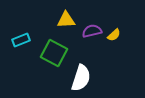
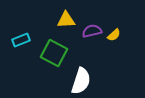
white semicircle: moved 3 px down
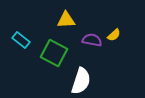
purple semicircle: moved 9 px down; rotated 24 degrees clockwise
cyan rectangle: rotated 60 degrees clockwise
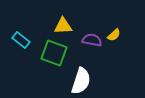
yellow triangle: moved 3 px left, 6 px down
green square: rotated 8 degrees counterclockwise
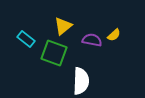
yellow triangle: rotated 36 degrees counterclockwise
cyan rectangle: moved 5 px right, 1 px up
white semicircle: rotated 16 degrees counterclockwise
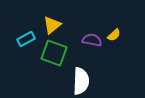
yellow triangle: moved 11 px left, 1 px up
cyan rectangle: rotated 66 degrees counterclockwise
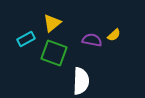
yellow triangle: moved 2 px up
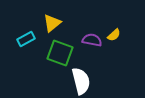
green square: moved 6 px right
white semicircle: rotated 16 degrees counterclockwise
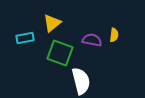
yellow semicircle: rotated 40 degrees counterclockwise
cyan rectangle: moved 1 px left, 1 px up; rotated 18 degrees clockwise
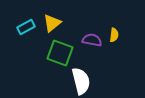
cyan rectangle: moved 1 px right, 11 px up; rotated 18 degrees counterclockwise
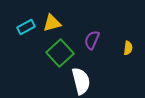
yellow triangle: rotated 24 degrees clockwise
yellow semicircle: moved 14 px right, 13 px down
purple semicircle: rotated 78 degrees counterclockwise
green square: rotated 28 degrees clockwise
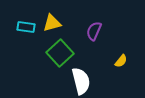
cyan rectangle: rotated 36 degrees clockwise
purple semicircle: moved 2 px right, 9 px up
yellow semicircle: moved 7 px left, 13 px down; rotated 32 degrees clockwise
